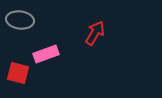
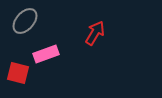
gray ellipse: moved 5 px right, 1 px down; rotated 56 degrees counterclockwise
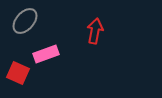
red arrow: moved 2 px up; rotated 20 degrees counterclockwise
red square: rotated 10 degrees clockwise
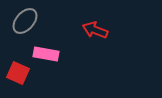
red arrow: moved 1 px up; rotated 80 degrees counterclockwise
pink rectangle: rotated 30 degrees clockwise
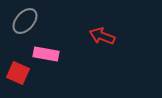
red arrow: moved 7 px right, 6 px down
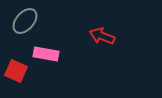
red square: moved 2 px left, 2 px up
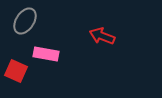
gray ellipse: rotated 8 degrees counterclockwise
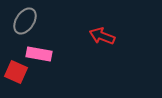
pink rectangle: moved 7 px left
red square: moved 1 px down
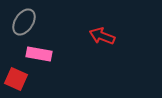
gray ellipse: moved 1 px left, 1 px down
red square: moved 7 px down
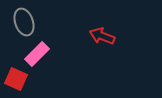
gray ellipse: rotated 52 degrees counterclockwise
pink rectangle: moved 2 px left; rotated 55 degrees counterclockwise
